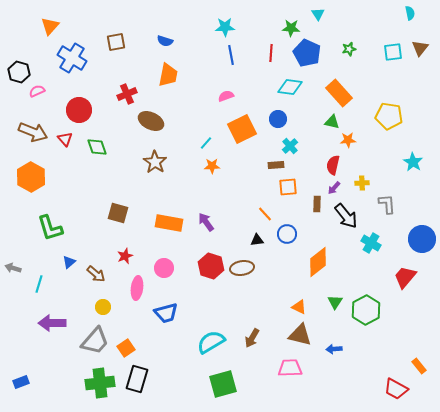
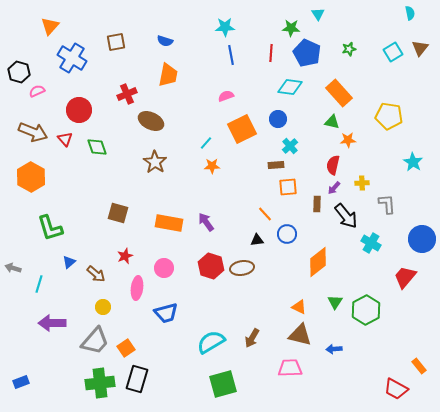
cyan square at (393, 52): rotated 24 degrees counterclockwise
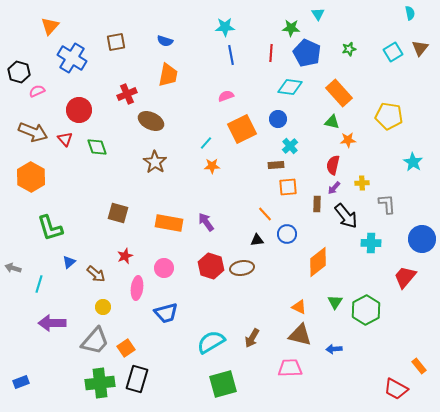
cyan cross at (371, 243): rotated 30 degrees counterclockwise
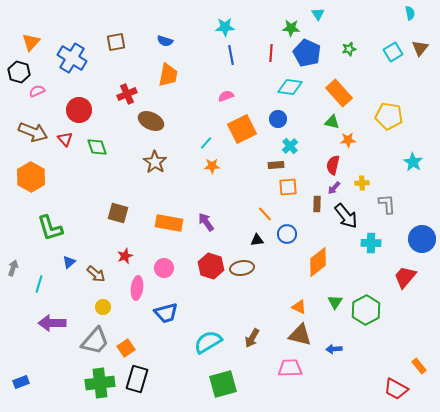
orange triangle at (50, 26): moved 19 px left, 16 px down
gray arrow at (13, 268): rotated 91 degrees clockwise
cyan semicircle at (211, 342): moved 3 px left
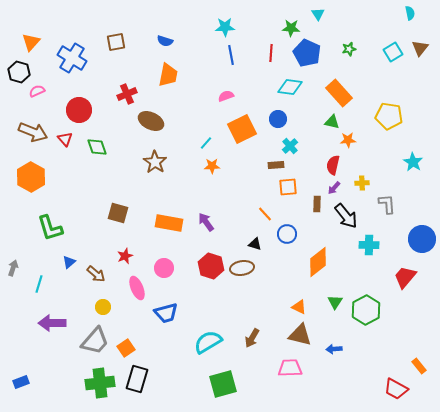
black triangle at (257, 240): moved 2 px left, 4 px down; rotated 24 degrees clockwise
cyan cross at (371, 243): moved 2 px left, 2 px down
pink ellipse at (137, 288): rotated 30 degrees counterclockwise
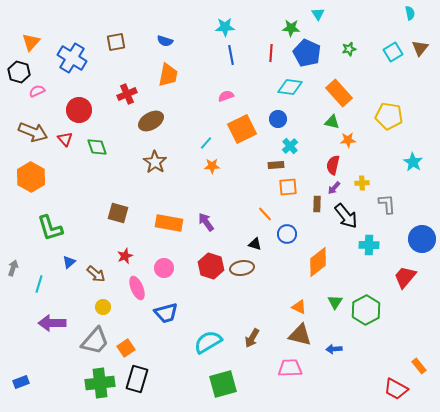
brown ellipse at (151, 121): rotated 55 degrees counterclockwise
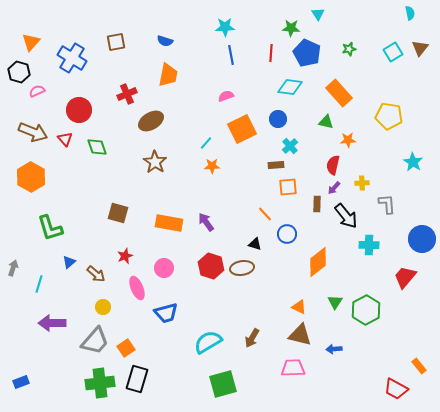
green triangle at (332, 122): moved 6 px left
pink trapezoid at (290, 368): moved 3 px right
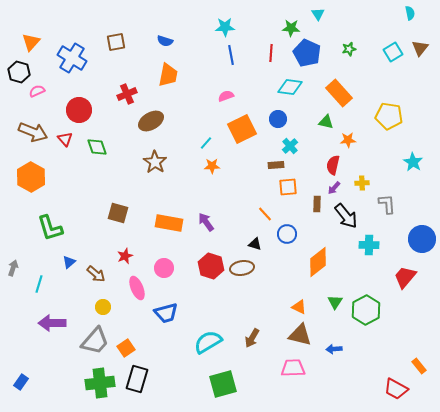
blue rectangle at (21, 382): rotated 35 degrees counterclockwise
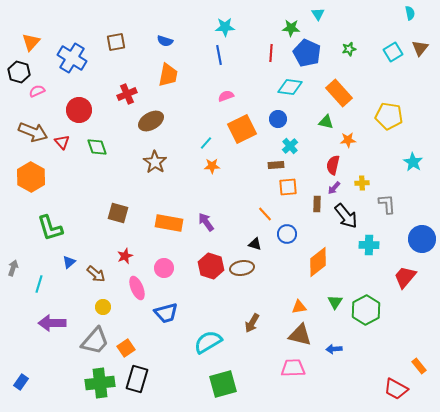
blue line at (231, 55): moved 12 px left
red triangle at (65, 139): moved 3 px left, 3 px down
orange triangle at (299, 307): rotated 35 degrees counterclockwise
brown arrow at (252, 338): moved 15 px up
